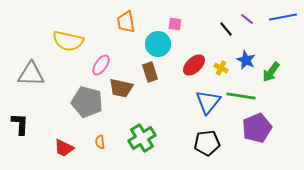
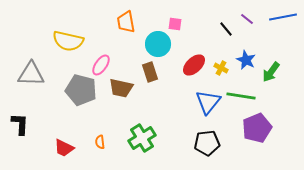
gray pentagon: moved 6 px left, 12 px up
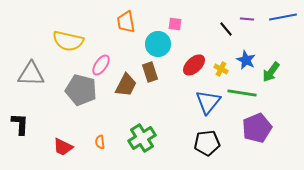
purple line: rotated 32 degrees counterclockwise
yellow cross: moved 1 px down
brown trapezoid: moved 5 px right, 3 px up; rotated 75 degrees counterclockwise
green line: moved 1 px right, 3 px up
red trapezoid: moved 1 px left, 1 px up
